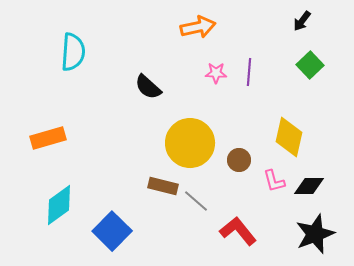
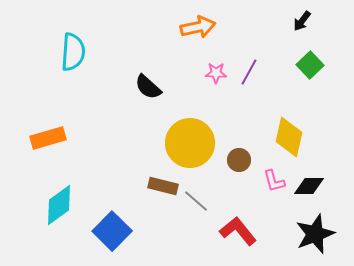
purple line: rotated 24 degrees clockwise
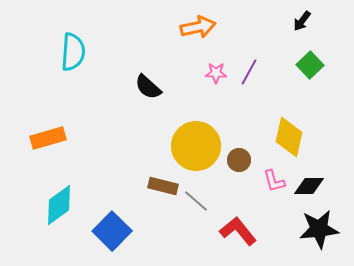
yellow circle: moved 6 px right, 3 px down
black star: moved 4 px right, 5 px up; rotated 15 degrees clockwise
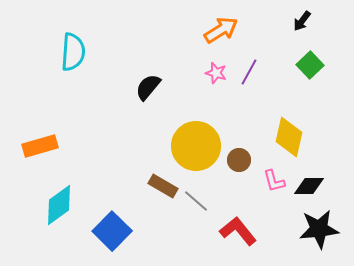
orange arrow: moved 23 px right, 3 px down; rotated 20 degrees counterclockwise
pink star: rotated 15 degrees clockwise
black semicircle: rotated 88 degrees clockwise
orange rectangle: moved 8 px left, 8 px down
brown rectangle: rotated 16 degrees clockwise
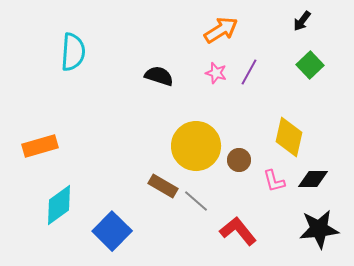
black semicircle: moved 11 px right, 11 px up; rotated 68 degrees clockwise
black diamond: moved 4 px right, 7 px up
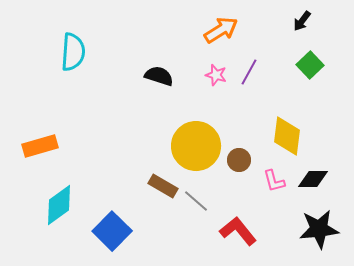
pink star: moved 2 px down
yellow diamond: moved 2 px left, 1 px up; rotated 6 degrees counterclockwise
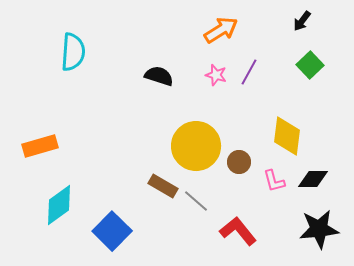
brown circle: moved 2 px down
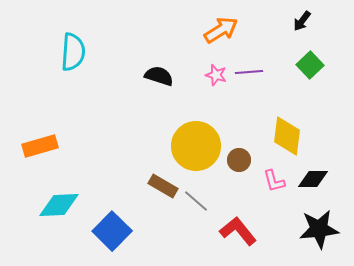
purple line: rotated 56 degrees clockwise
brown circle: moved 2 px up
cyan diamond: rotated 33 degrees clockwise
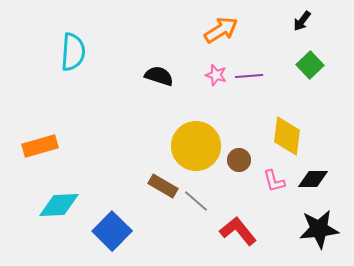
purple line: moved 4 px down
